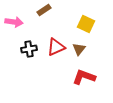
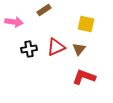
yellow square: rotated 12 degrees counterclockwise
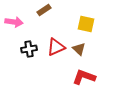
brown triangle: rotated 24 degrees counterclockwise
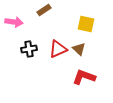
red triangle: moved 2 px right, 2 px down
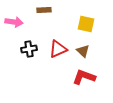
brown rectangle: rotated 32 degrees clockwise
brown triangle: moved 4 px right, 2 px down
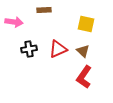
red L-shape: rotated 75 degrees counterclockwise
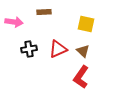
brown rectangle: moved 2 px down
red L-shape: moved 3 px left
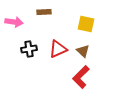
red L-shape: rotated 10 degrees clockwise
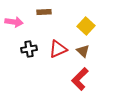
yellow square: moved 2 px down; rotated 30 degrees clockwise
red L-shape: moved 1 px left, 2 px down
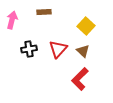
pink arrow: moved 2 px left, 2 px up; rotated 84 degrees counterclockwise
red triangle: rotated 24 degrees counterclockwise
